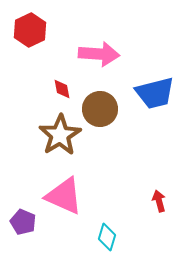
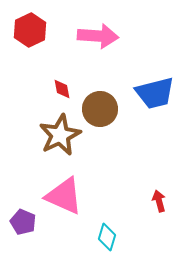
pink arrow: moved 1 px left, 18 px up
brown star: rotated 6 degrees clockwise
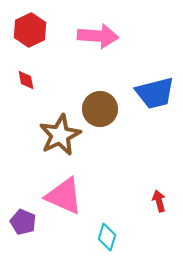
red diamond: moved 36 px left, 9 px up
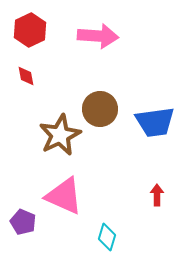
red diamond: moved 4 px up
blue trapezoid: moved 29 px down; rotated 6 degrees clockwise
red arrow: moved 2 px left, 6 px up; rotated 15 degrees clockwise
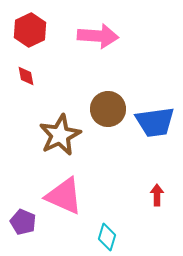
brown circle: moved 8 px right
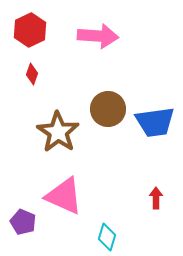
red diamond: moved 6 px right, 2 px up; rotated 30 degrees clockwise
brown star: moved 2 px left, 3 px up; rotated 12 degrees counterclockwise
red arrow: moved 1 px left, 3 px down
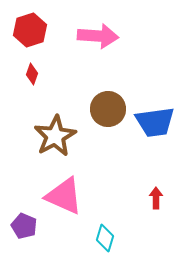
red hexagon: rotated 8 degrees clockwise
brown star: moved 3 px left, 4 px down; rotated 9 degrees clockwise
purple pentagon: moved 1 px right, 4 px down
cyan diamond: moved 2 px left, 1 px down
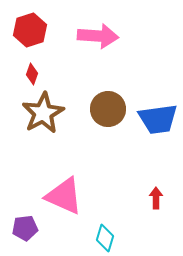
blue trapezoid: moved 3 px right, 3 px up
brown star: moved 12 px left, 23 px up
purple pentagon: moved 1 px right, 2 px down; rotated 30 degrees counterclockwise
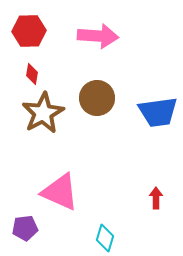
red hexagon: moved 1 px left, 1 px down; rotated 16 degrees clockwise
red diamond: rotated 10 degrees counterclockwise
brown circle: moved 11 px left, 11 px up
blue trapezoid: moved 7 px up
pink triangle: moved 4 px left, 4 px up
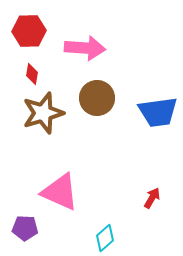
pink arrow: moved 13 px left, 12 px down
brown star: rotated 12 degrees clockwise
red arrow: moved 4 px left; rotated 30 degrees clockwise
purple pentagon: rotated 10 degrees clockwise
cyan diamond: rotated 32 degrees clockwise
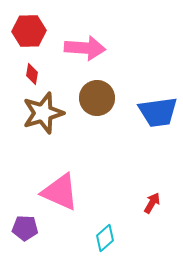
red arrow: moved 5 px down
